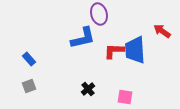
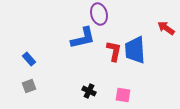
red arrow: moved 4 px right, 3 px up
red L-shape: rotated 100 degrees clockwise
black cross: moved 1 px right, 2 px down; rotated 24 degrees counterclockwise
pink square: moved 2 px left, 2 px up
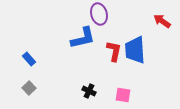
red arrow: moved 4 px left, 7 px up
gray square: moved 2 px down; rotated 24 degrees counterclockwise
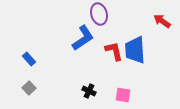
blue L-shape: rotated 20 degrees counterclockwise
red L-shape: rotated 25 degrees counterclockwise
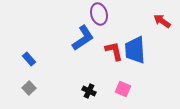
pink square: moved 6 px up; rotated 14 degrees clockwise
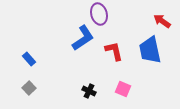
blue trapezoid: moved 15 px right; rotated 8 degrees counterclockwise
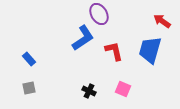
purple ellipse: rotated 15 degrees counterclockwise
blue trapezoid: rotated 28 degrees clockwise
gray square: rotated 32 degrees clockwise
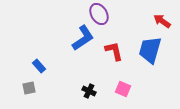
blue rectangle: moved 10 px right, 7 px down
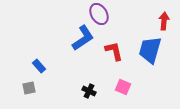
red arrow: moved 2 px right; rotated 60 degrees clockwise
pink square: moved 2 px up
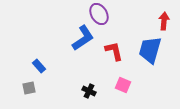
pink square: moved 2 px up
